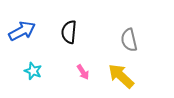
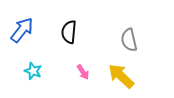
blue arrow: moved 1 px up; rotated 24 degrees counterclockwise
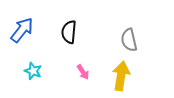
yellow arrow: rotated 56 degrees clockwise
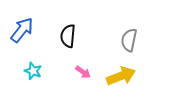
black semicircle: moved 1 px left, 4 px down
gray semicircle: rotated 25 degrees clockwise
pink arrow: rotated 21 degrees counterclockwise
yellow arrow: rotated 60 degrees clockwise
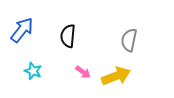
yellow arrow: moved 5 px left
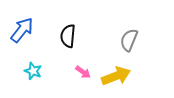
gray semicircle: rotated 10 degrees clockwise
